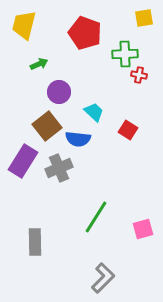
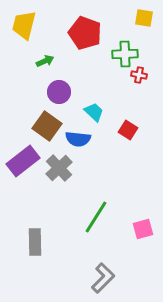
yellow square: rotated 18 degrees clockwise
green arrow: moved 6 px right, 3 px up
brown square: rotated 16 degrees counterclockwise
purple rectangle: rotated 20 degrees clockwise
gray cross: rotated 20 degrees counterclockwise
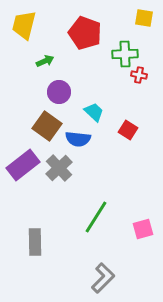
purple rectangle: moved 4 px down
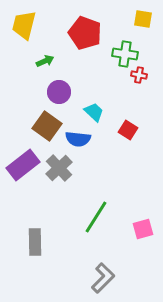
yellow square: moved 1 px left, 1 px down
green cross: rotated 10 degrees clockwise
